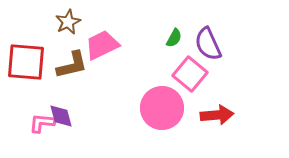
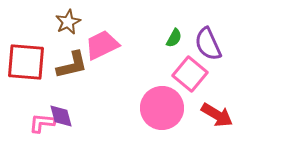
red arrow: rotated 36 degrees clockwise
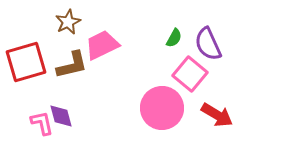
red square: rotated 21 degrees counterclockwise
pink L-shape: rotated 72 degrees clockwise
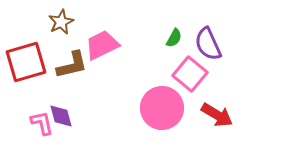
brown star: moved 7 px left
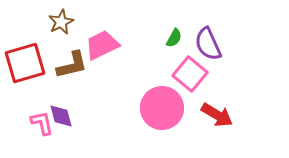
red square: moved 1 px left, 1 px down
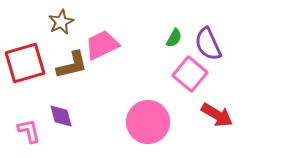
pink circle: moved 14 px left, 14 px down
pink L-shape: moved 13 px left, 8 px down
